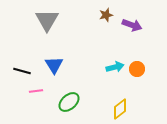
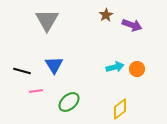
brown star: rotated 16 degrees counterclockwise
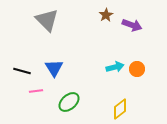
gray triangle: rotated 15 degrees counterclockwise
blue triangle: moved 3 px down
